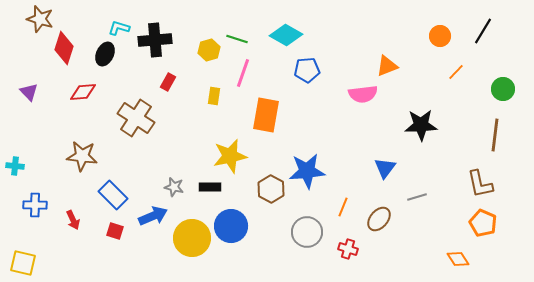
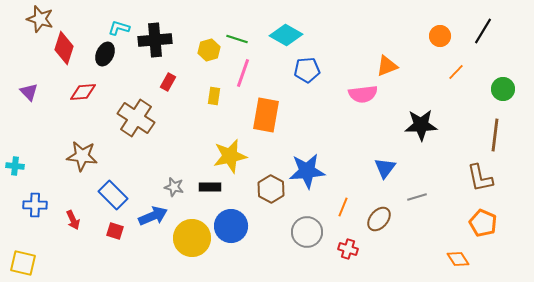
brown L-shape at (480, 184): moved 6 px up
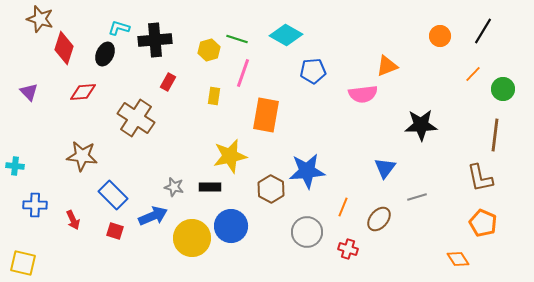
blue pentagon at (307, 70): moved 6 px right, 1 px down
orange line at (456, 72): moved 17 px right, 2 px down
